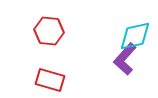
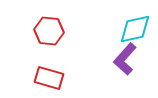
cyan diamond: moved 7 px up
red rectangle: moved 1 px left, 2 px up
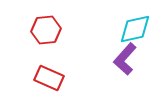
red hexagon: moved 3 px left, 1 px up; rotated 12 degrees counterclockwise
red rectangle: rotated 8 degrees clockwise
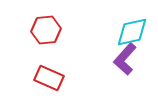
cyan diamond: moved 3 px left, 3 px down
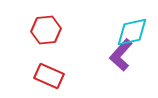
purple L-shape: moved 4 px left, 4 px up
red rectangle: moved 2 px up
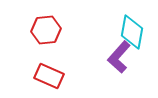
cyan diamond: rotated 68 degrees counterclockwise
purple L-shape: moved 2 px left, 2 px down
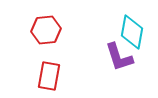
purple L-shape: rotated 60 degrees counterclockwise
red rectangle: rotated 76 degrees clockwise
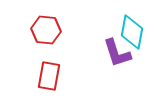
red hexagon: rotated 12 degrees clockwise
purple L-shape: moved 2 px left, 4 px up
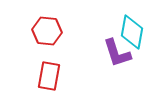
red hexagon: moved 1 px right, 1 px down
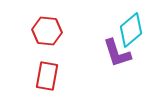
cyan diamond: moved 1 px left, 2 px up; rotated 40 degrees clockwise
red rectangle: moved 2 px left
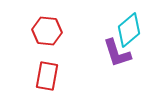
cyan diamond: moved 2 px left
